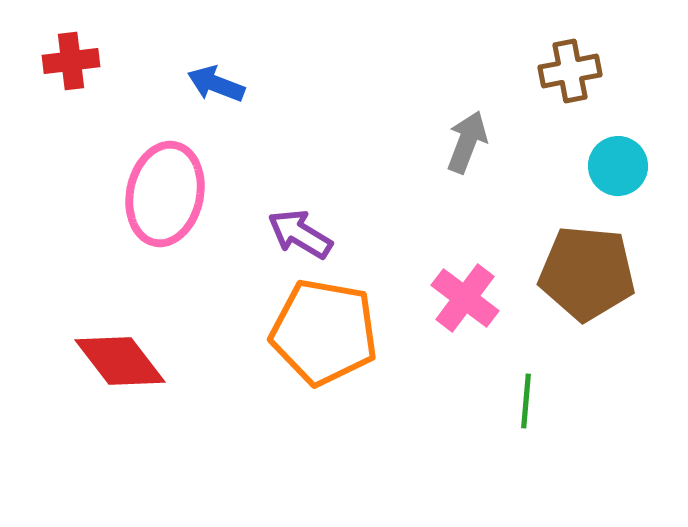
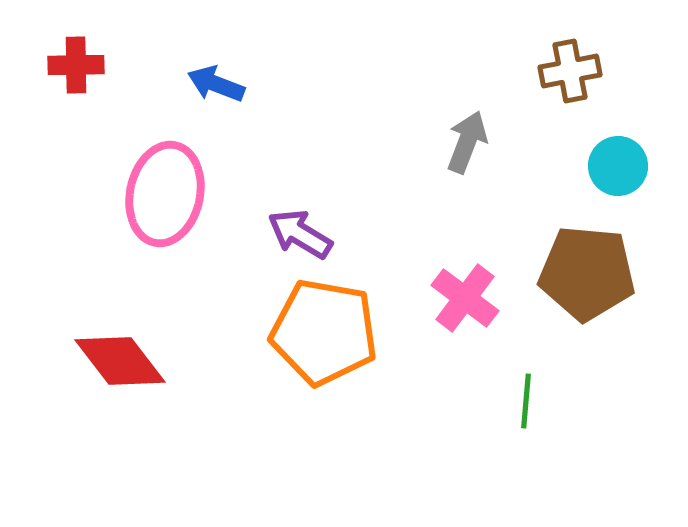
red cross: moved 5 px right, 4 px down; rotated 6 degrees clockwise
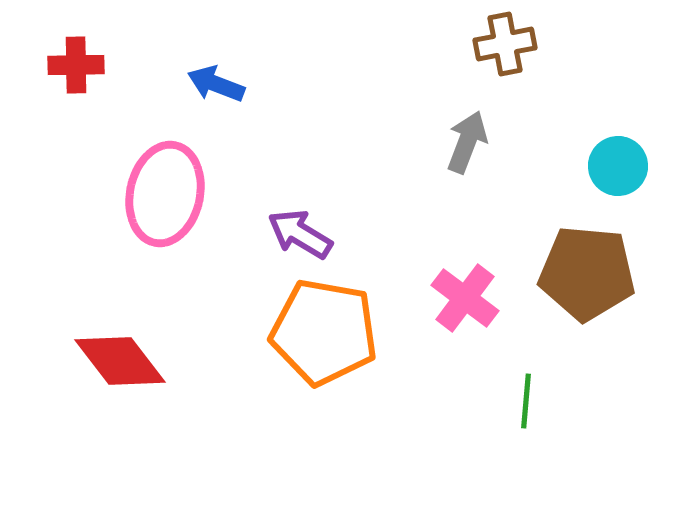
brown cross: moved 65 px left, 27 px up
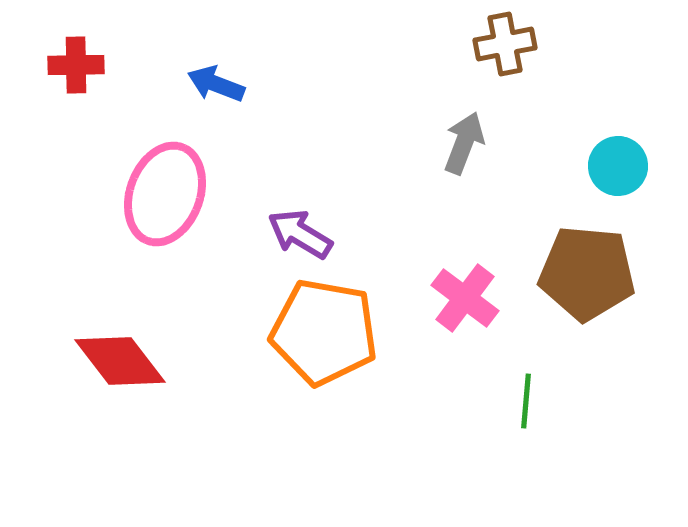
gray arrow: moved 3 px left, 1 px down
pink ellipse: rotated 8 degrees clockwise
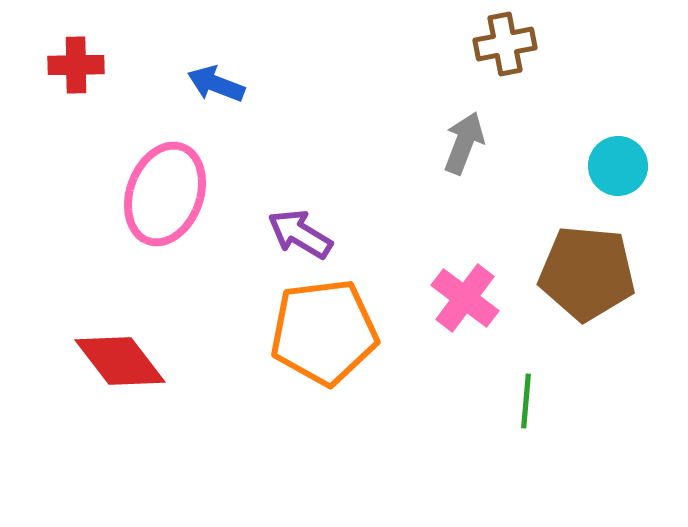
orange pentagon: rotated 17 degrees counterclockwise
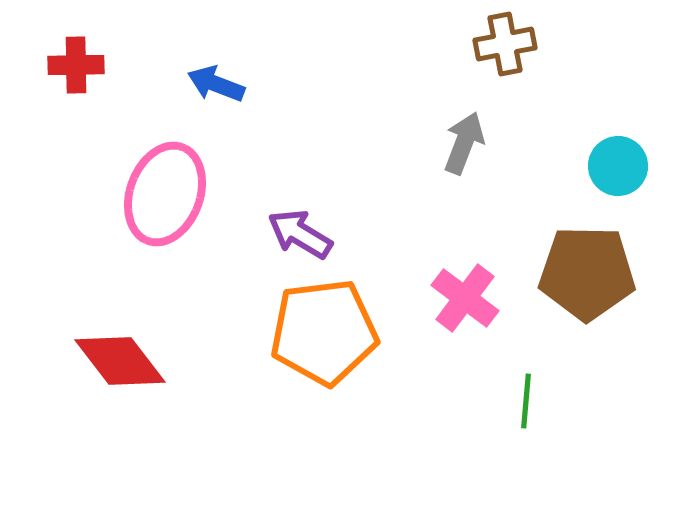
brown pentagon: rotated 4 degrees counterclockwise
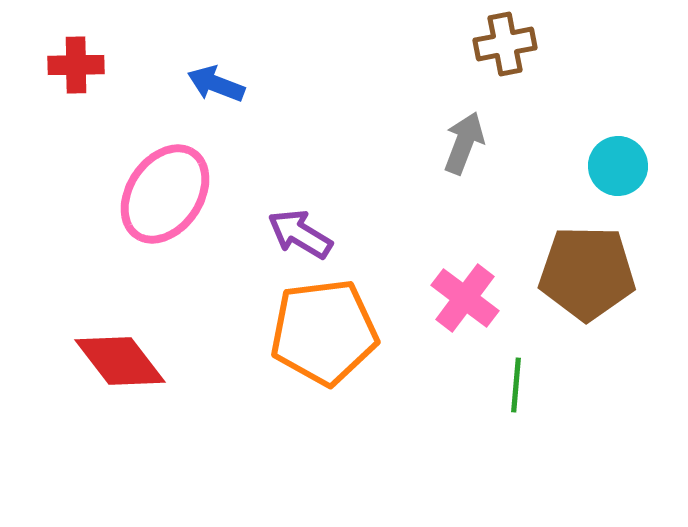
pink ellipse: rotated 14 degrees clockwise
green line: moved 10 px left, 16 px up
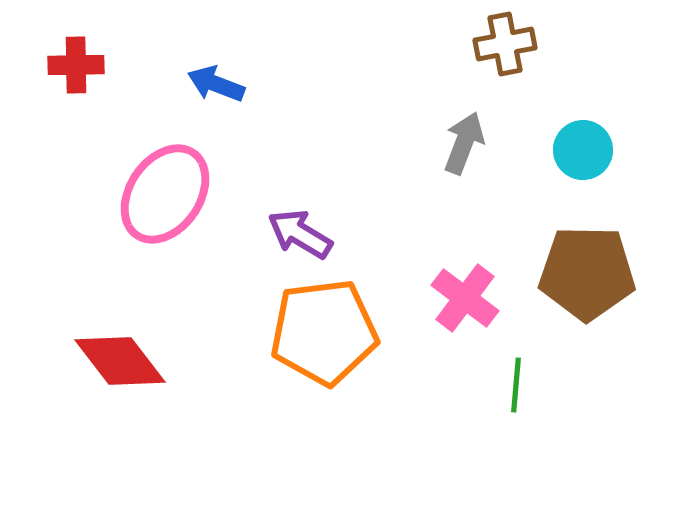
cyan circle: moved 35 px left, 16 px up
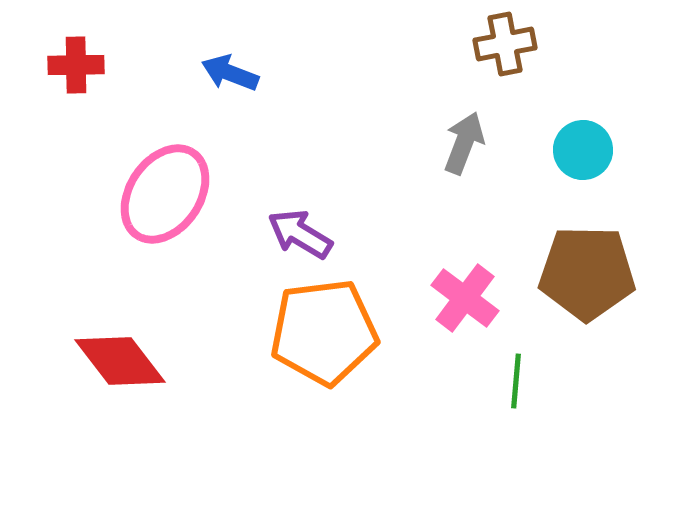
blue arrow: moved 14 px right, 11 px up
green line: moved 4 px up
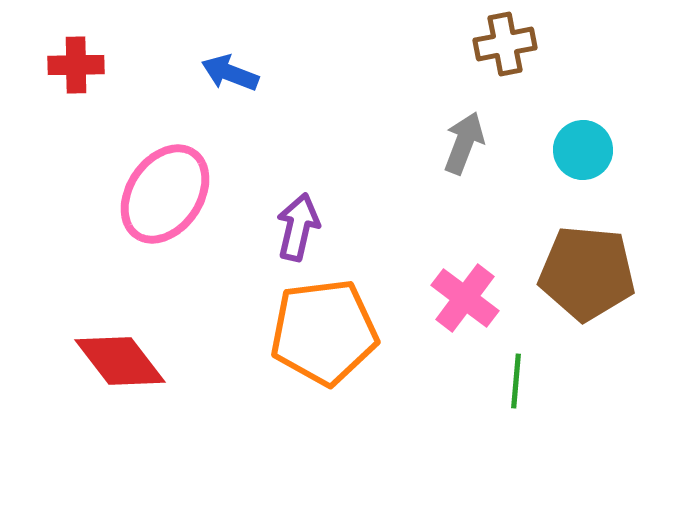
purple arrow: moved 2 px left, 7 px up; rotated 72 degrees clockwise
brown pentagon: rotated 4 degrees clockwise
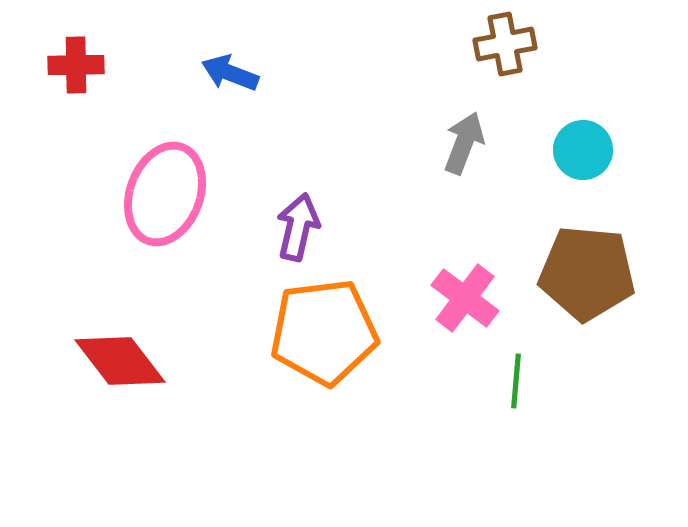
pink ellipse: rotated 14 degrees counterclockwise
